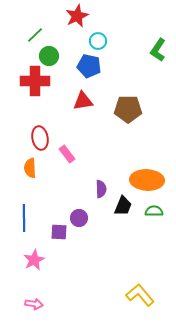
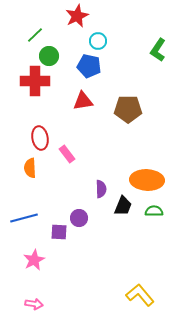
blue line: rotated 76 degrees clockwise
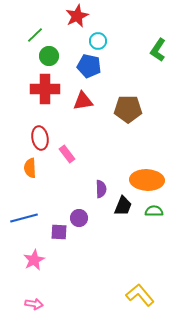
red cross: moved 10 px right, 8 px down
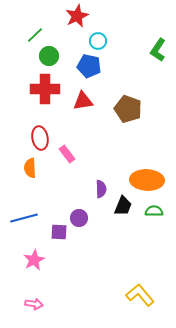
brown pentagon: rotated 20 degrees clockwise
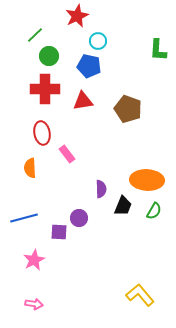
green L-shape: rotated 30 degrees counterclockwise
red ellipse: moved 2 px right, 5 px up
green semicircle: rotated 120 degrees clockwise
